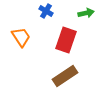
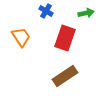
red rectangle: moved 1 px left, 2 px up
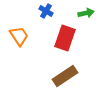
orange trapezoid: moved 2 px left, 1 px up
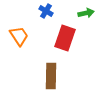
brown rectangle: moved 14 px left; rotated 55 degrees counterclockwise
